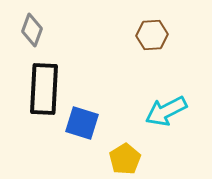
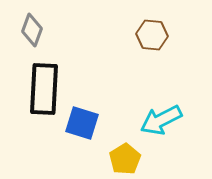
brown hexagon: rotated 8 degrees clockwise
cyan arrow: moved 5 px left, 9 px down
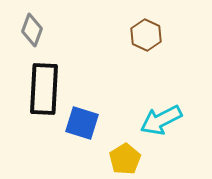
brown hexagon: moved 6 px left; rotated 20 degrees clockwise
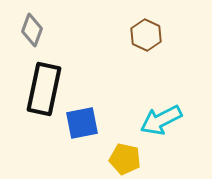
black rectangle: rotated 9 degrees clockwise
blue square: rotated 28 degrees counterclockwise
yellow pentagon: rotated 28 degrees counterclockwise
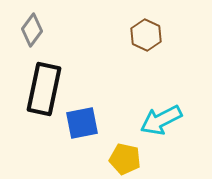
gray diamond: rotated 16 degrees clockwise
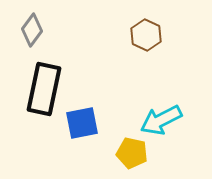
yellow pentagon: moved 7 px right, 6 px up
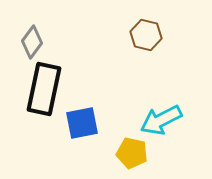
gray diamond: moved 12 px down
brown hexagon: rotated 12 degrees counterclockwise
